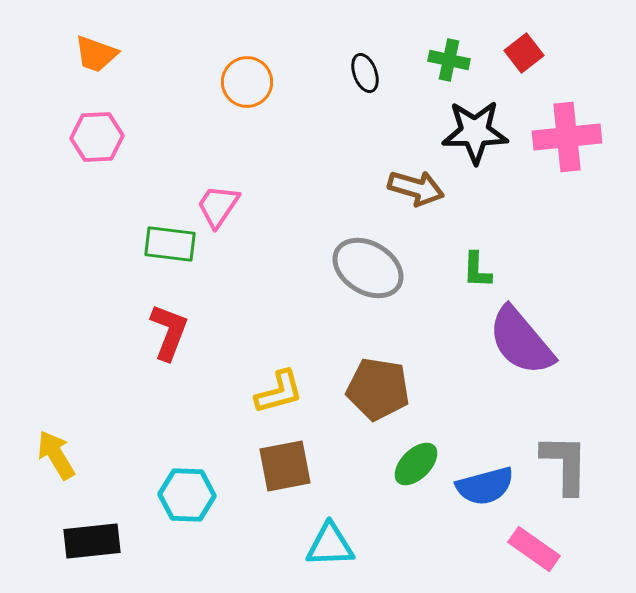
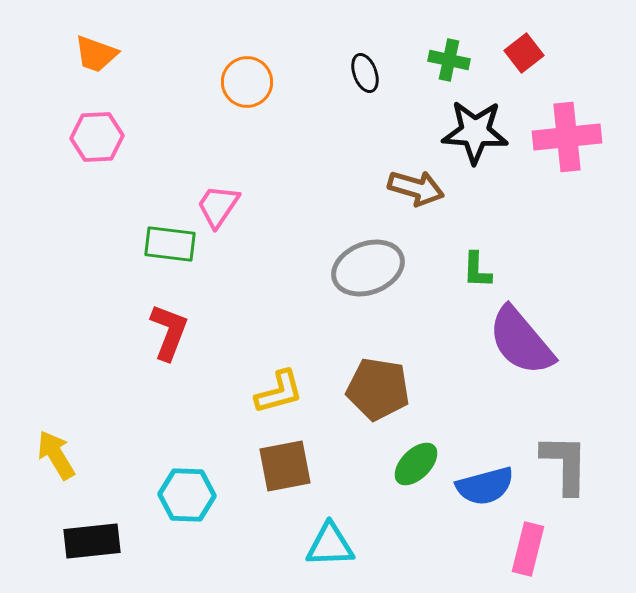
black star: rotated 4 degrees clockwise
gray ellipse: rotated 52 degrees counterclockwise
pink rectangle: moved 6 px left; rotated 69 degrees clockwise
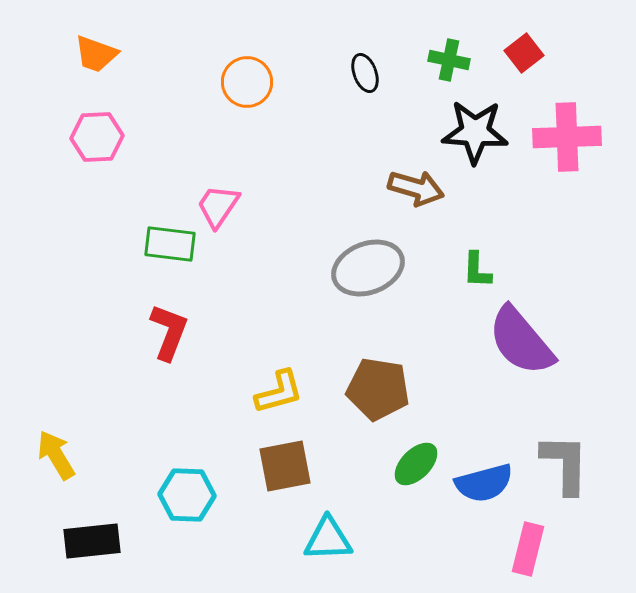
pink cross: rotated 4 degrees clockwise
blue semicircle: moved 1 px left, 3 px up
cyan triangle: moved 2 px left, 6 px up
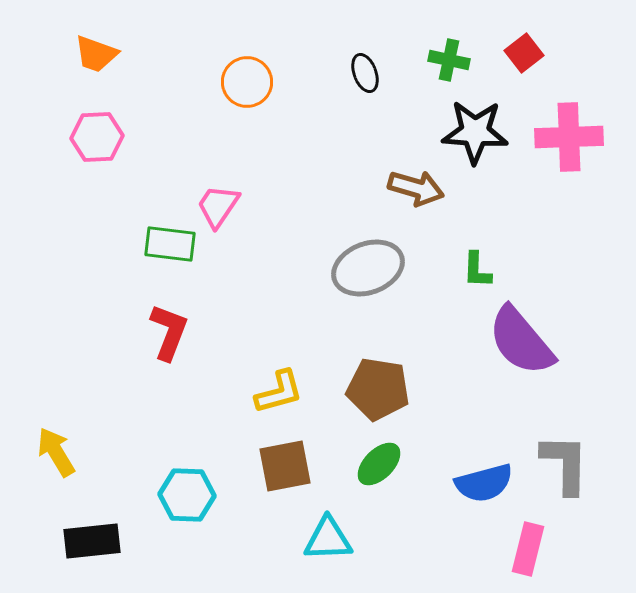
pink cross: moved 2 px right
yellow arrow: moved 3 px up
green ellipse: moved 37 px left
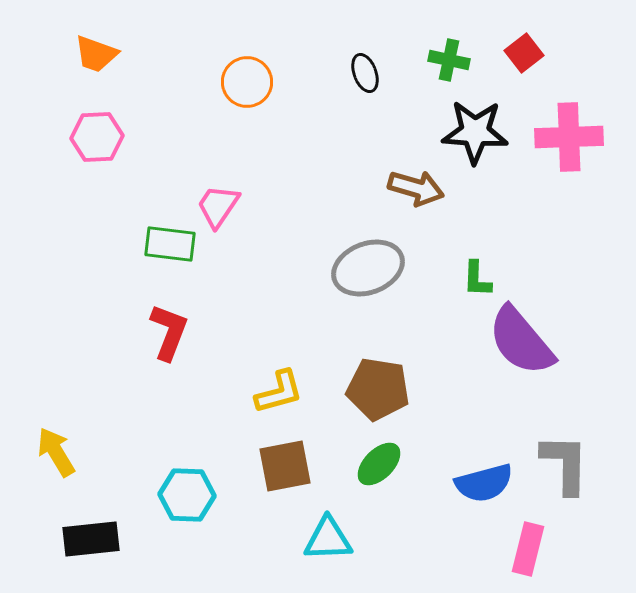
green L-shape: moved 9 px down
black rectangle: moved 1 px left, 2 px up
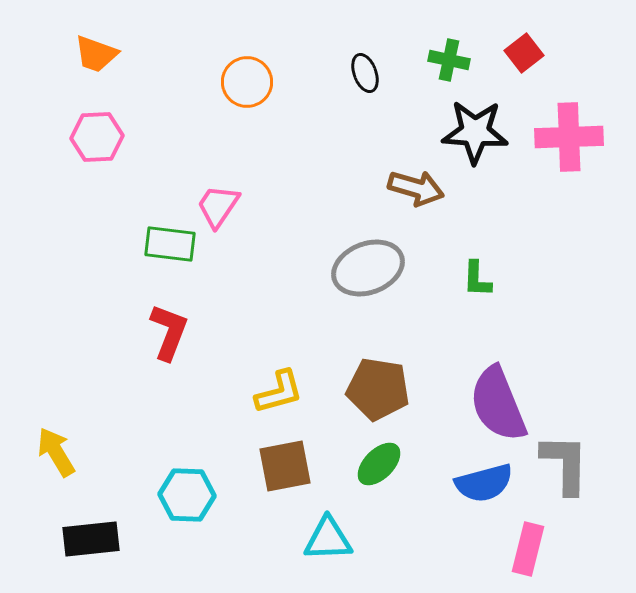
purple semicircle: moved 23 px left, 63 px down; rotated 18 degrees clockwise
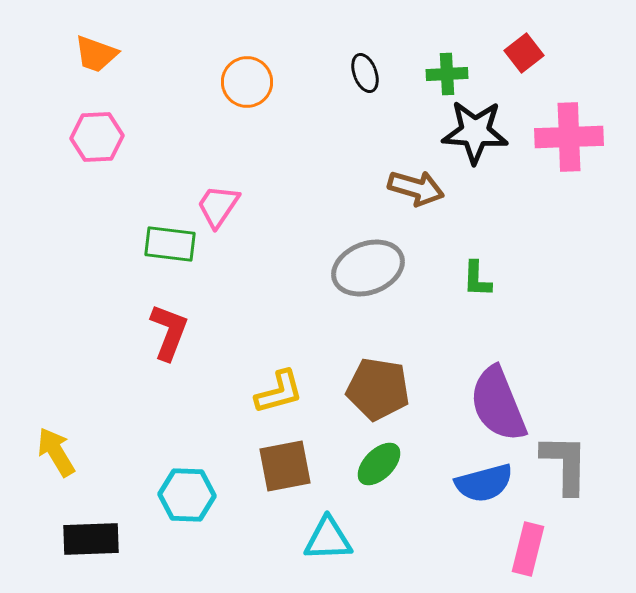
green cross: moved 2 px left, 14 px down; rotated 15 degrees counterclockwise
black rectangle: rotated 4 degrees clockwise
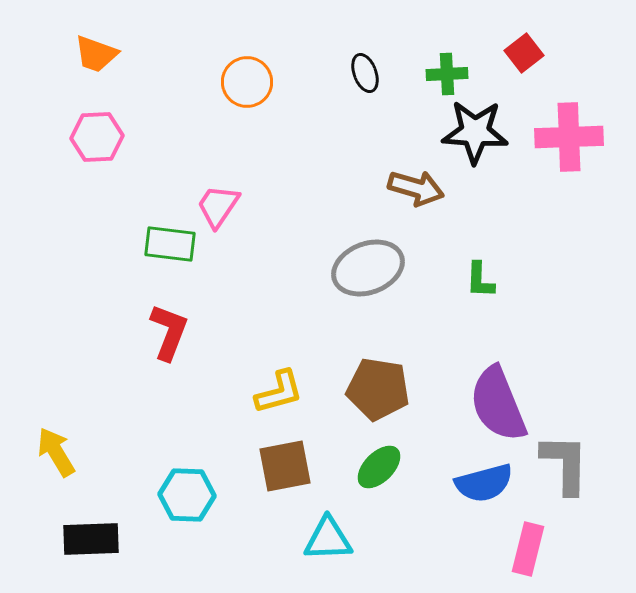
green L-shape: moved 3 px right, 1 px down
green ellipse: moved 3 px down
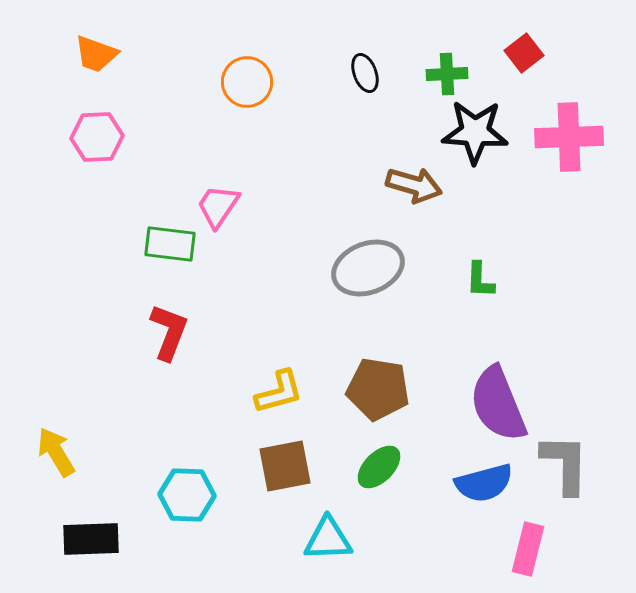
brown arrow: moved 2 px left, 3 px up
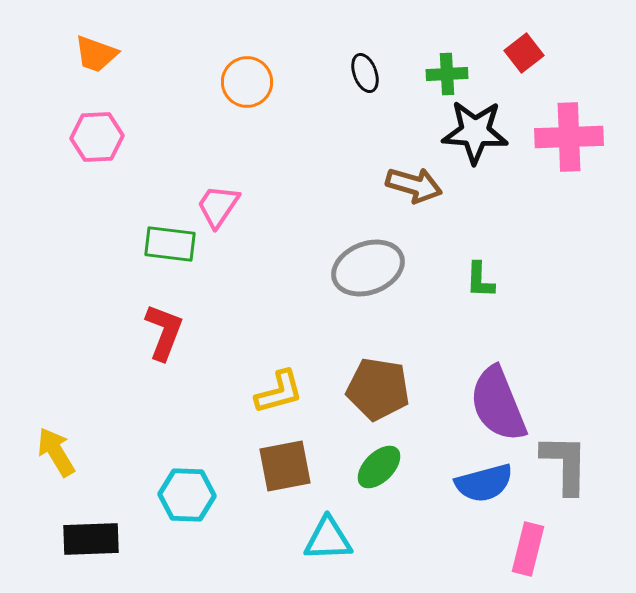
red L-shape: moved 5 px left
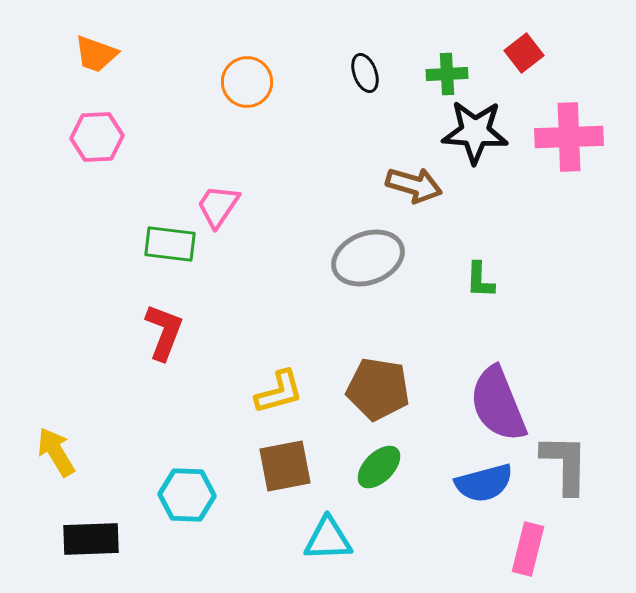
gray ellipse: moved 10 px up
